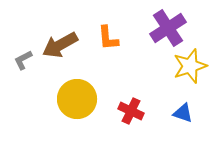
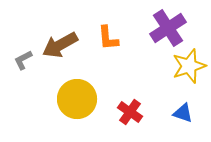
yellow star: moved 1 px left
red cross: moved 1 px left, 1 px down; rotated 10 degrees clockwise
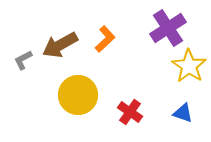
orange L-shape: moved 3 px left, 1 px down; rotated 128 degrees counterclockwise
yellow star: rotated 20 degrees counterclockwise
yellow circle: moved 1 px right, 4 px up
